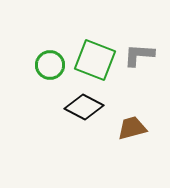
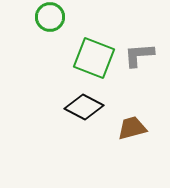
gray L-shape: rotated 8 degrees counterclockwise
green square: moved 1 px left, 2 px up
green circle: moved 48 px up
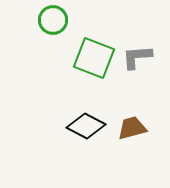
green circle: moved 3 px right, 3 px down
gray L-shape: moved 2 px left, 2 px down
black diamond: moved 2 px right, 19 px down
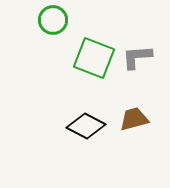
brown trapezoid: moved 2 px right, 9 px up
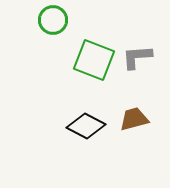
green square: moved 2 px down
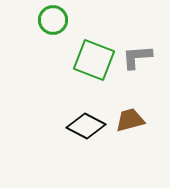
brown trapezoid: moved 4 px left, 1 px down
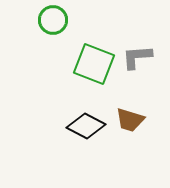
green square: moved 4 px down
brown trapezoid: rotated 148 degrees counterclockwise
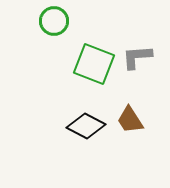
green circle: moved 1 px right, 1 px down
brown trapezoid: rotated 40 degrees clockwise
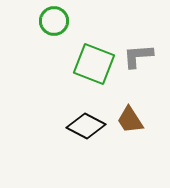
gray L-shape: moved 1 px right, 1 px up
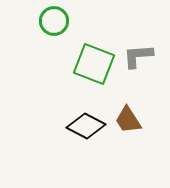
brown trapezoid: moved 2 px left
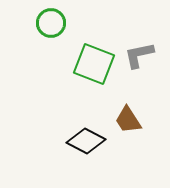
green circle: moved 3 px left, 2 px down
gray L-shape: moved 1 px right, 1 px up; rotated 8 degrees counterclockwise
black diamond: moved 15 px down
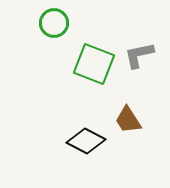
green circle: moved 3 px right
